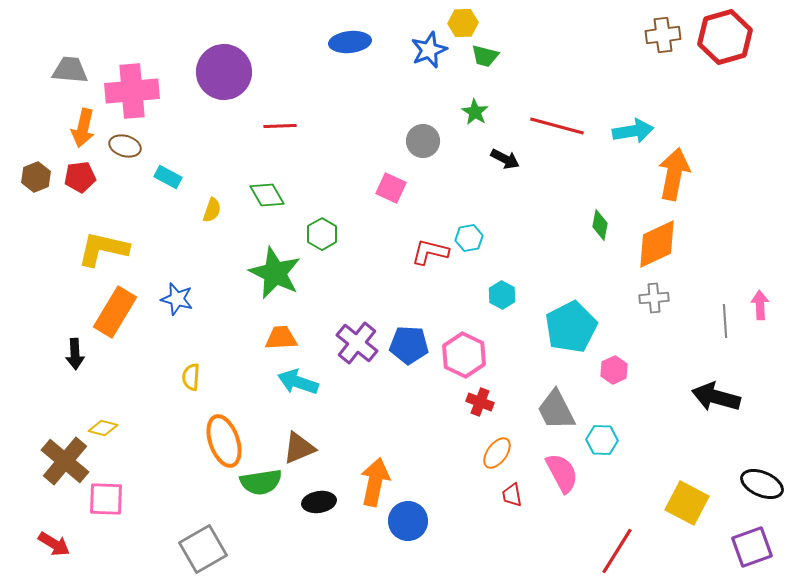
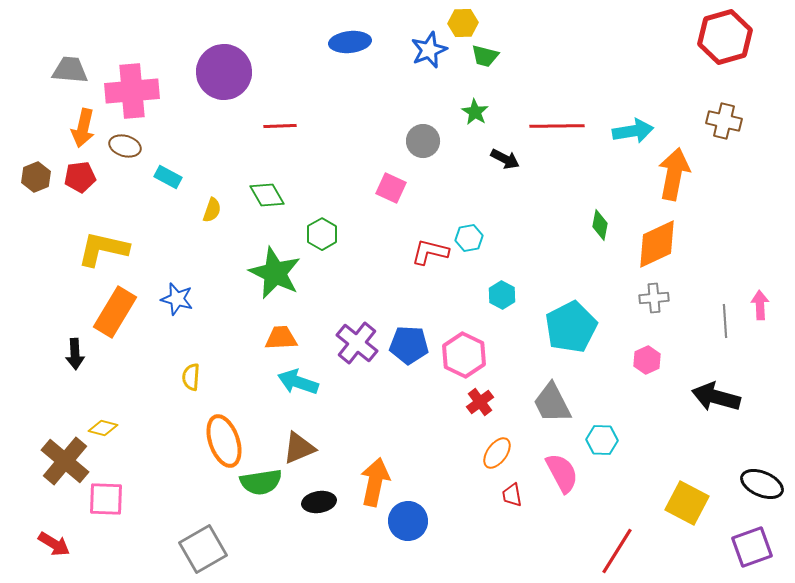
brown cross at (663, 35): moved 61 px right, 86 px down; rotated 20 degrees clockwise
red line at (557, 126): rotated 16 degrees counterclockwise
pink hexagon at (614, 370): moved 33 px right, 10 px up
red cross at (480, 402): rotated 32 degrees clockwise
gray trapezoid at (556, 410): moved 4 px left, 7 px up
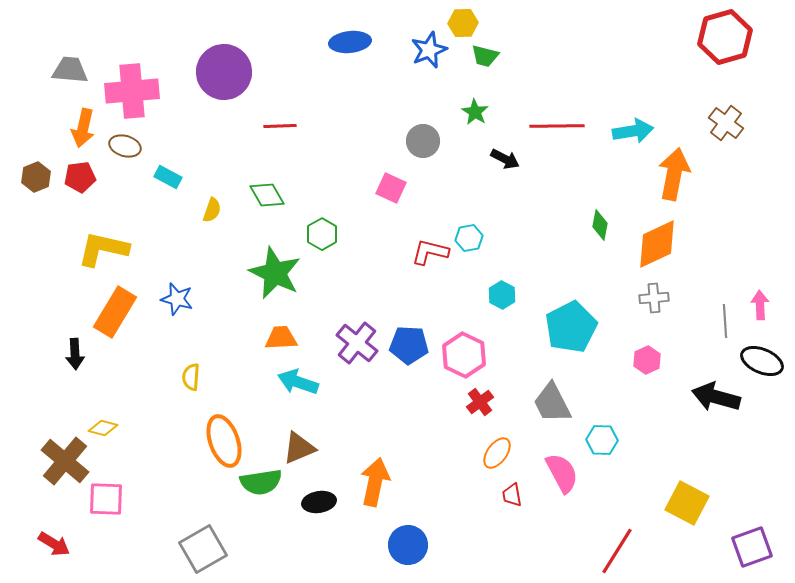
brown cross at (724, 121): moved 2 px right, 2 px down; rotated 24 degrees clockwise
black ellipse at (762, 484): moved 123 px up
blue circle at (408, 521): moved 24 px down
